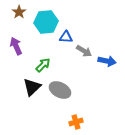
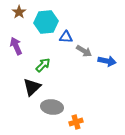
gray ellipse: moved 8 px left, 17 px down; rotated 20 degrees counterclockwise
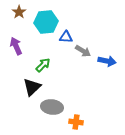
gray arrow: moved 1 px left
orange cross: rotated 24 degrees clockwise
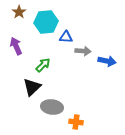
gray arrow: rotated 28 degrees counterclockwise
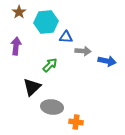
purple arrow: rotated 30 degrees clockwise
green arrow: moved 7 px right
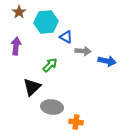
blue triangle: rotated 24 degrees clockwise
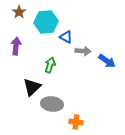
blue arrow: rotated 24 degrees clockwise
green arrow: rotated 28 degrees counterclockwise
gray ellipse: moved 3 px up
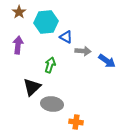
purple arrow: moved 2 px right, 1 px up
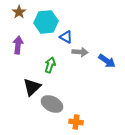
gray arrow: moved 3 px left, 1 px down
gray ellipse: rotated 20 degrees clockwise
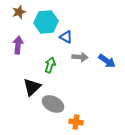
brown star: rotated 16 degrees clockwise
gray arrow: moved 5 px down
gray ellipse: moved 1 px right
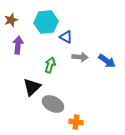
brown star: moved 8 px left, 8 px down
